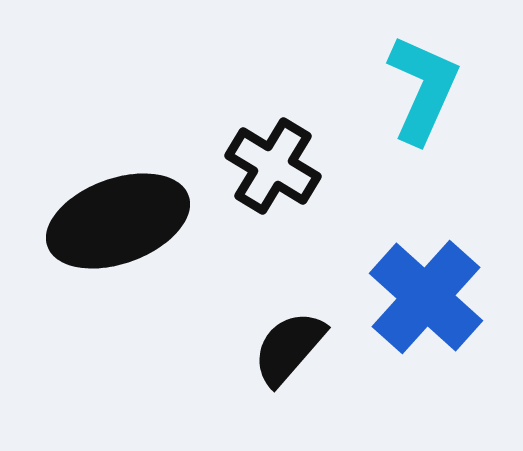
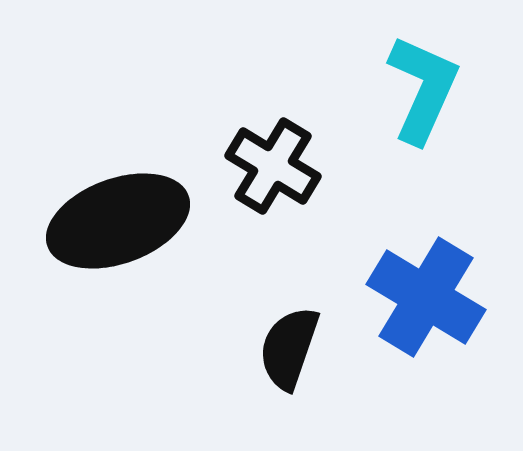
blue cross: rotated 11 degrees counterclockwise
black semicircle: rotated 22 degrees counterclockwise
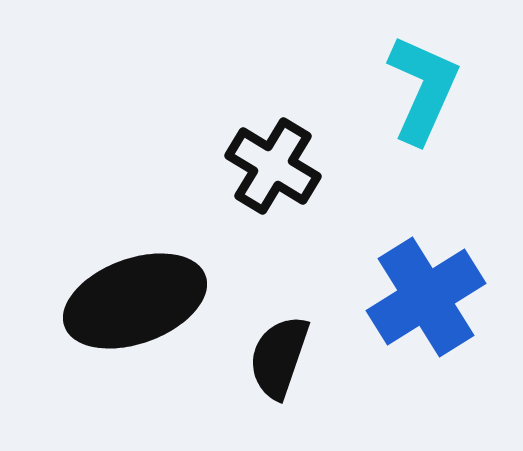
black ellipse: moved 17 px right, 80 px down
blue cross: rotated 27 degrees clockwise
black semicircle: moved 10 px left, 9 px down
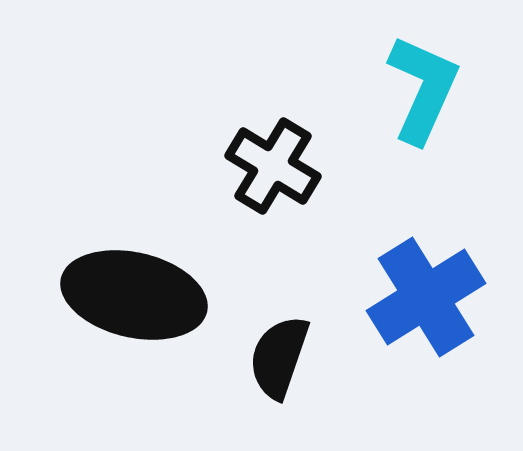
black ellipse: moved 1 px left, 6 px up; rotated 33 degrees clockwise
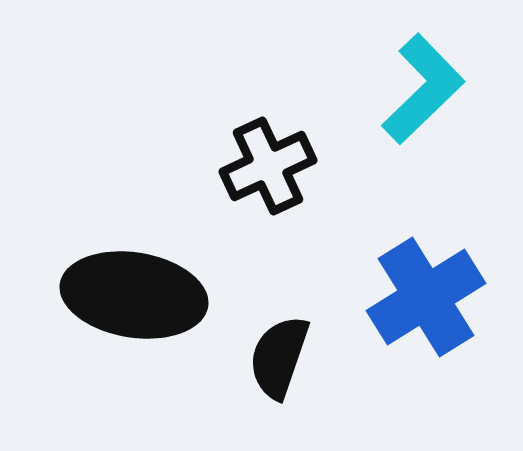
cyan L-shape: rotated 22 degrees clockwise
black cross: moved 5 px left; rotated 34 degrees clockwise
black ellipse: rotated 4 degrees counterclockwise
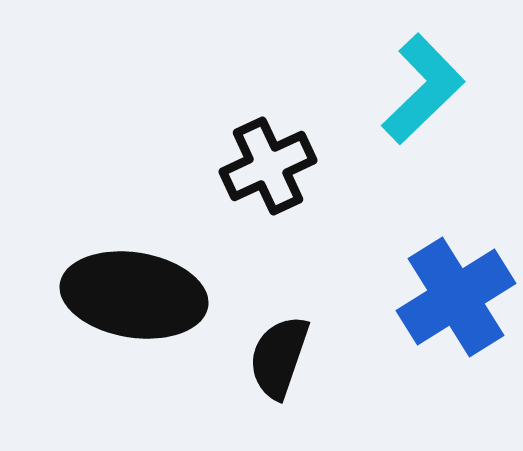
blue cross: moved 30 px right
